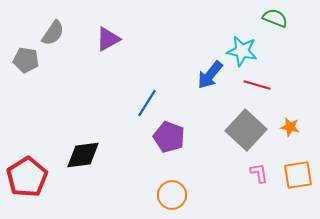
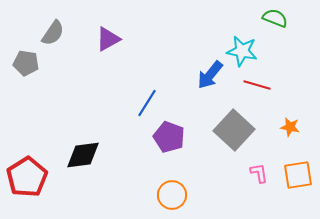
gray pentagon: moved 3 px down
gray square: moved 12 px left
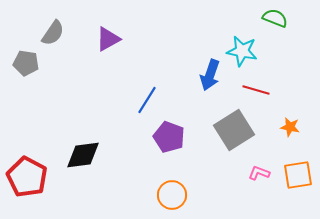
blue arrow: rotated 20 degrees counterclockwise
red line: moved 1 px left, 5 px down
blue line: moved 3 px up
gray square: rotated 15 degrees clockwise
pink L-shape: rotated 60 degrees counterclockwise
red pentagon: rotated 12 degrees counterclockwise
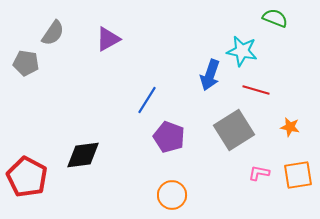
pink L-shape: rotated 10 degrees counterclockwise
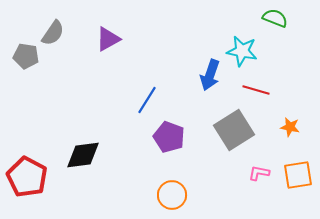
gray pentagon: moved 7 px up
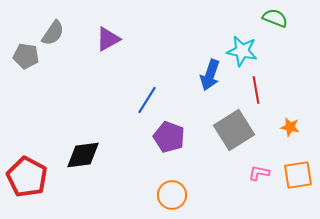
red line: rotated 64 degrees clockwise
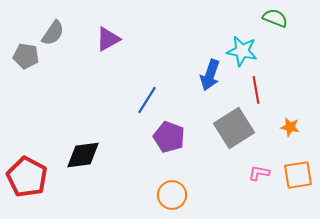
gray square: moved 2 px up
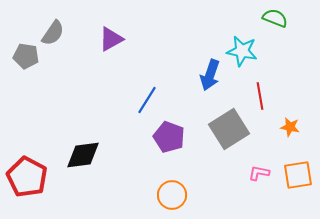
purple triangle: moved 3 px right
red line: moved 4 px right, 6 px down
gray square: moved 5 px left, 1 px down
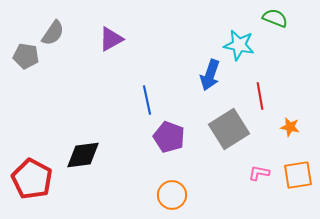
cyan star: moved 3 px left, 6 px up
blue line: rotated 44 degrees counterclockwise
red pentagon: moved 5 px right, 2 px down
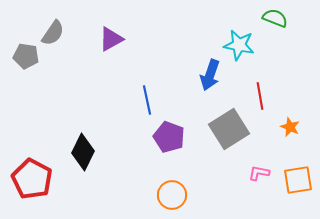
orange star: rotated 12 degrees clockwise
black diamond: moved 3 px up; rotated 57 degrees counterclockwise
orange square: moved 5 px down
